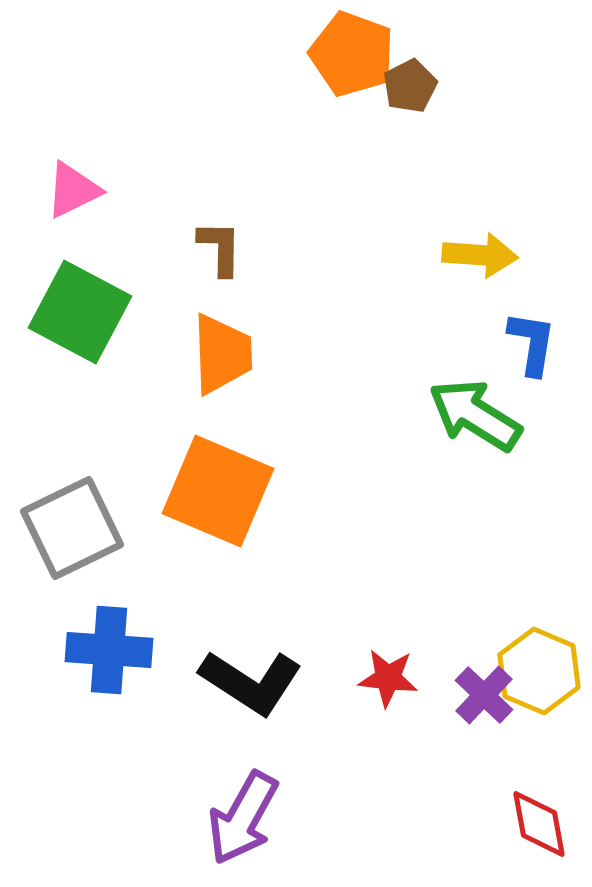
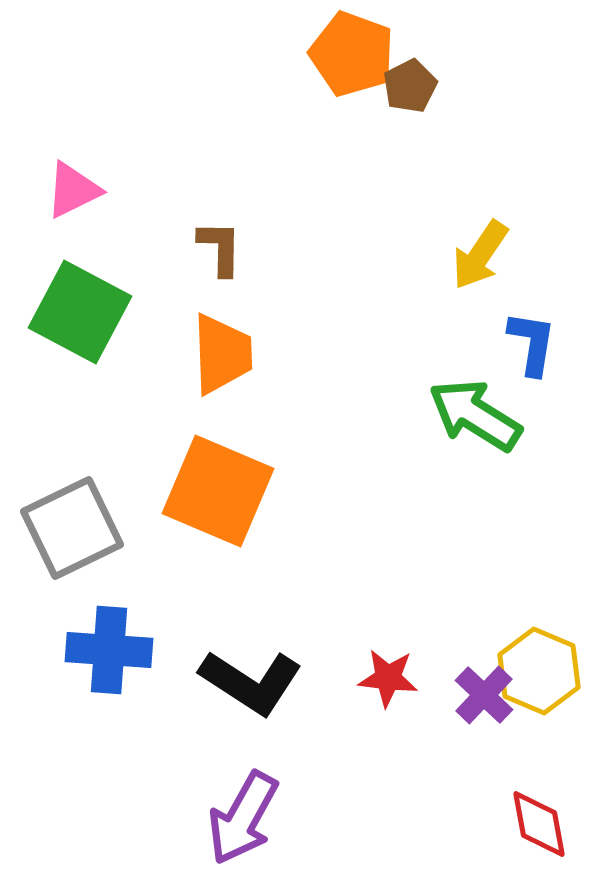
yellow arrow: rotated 120 degrees clockwise
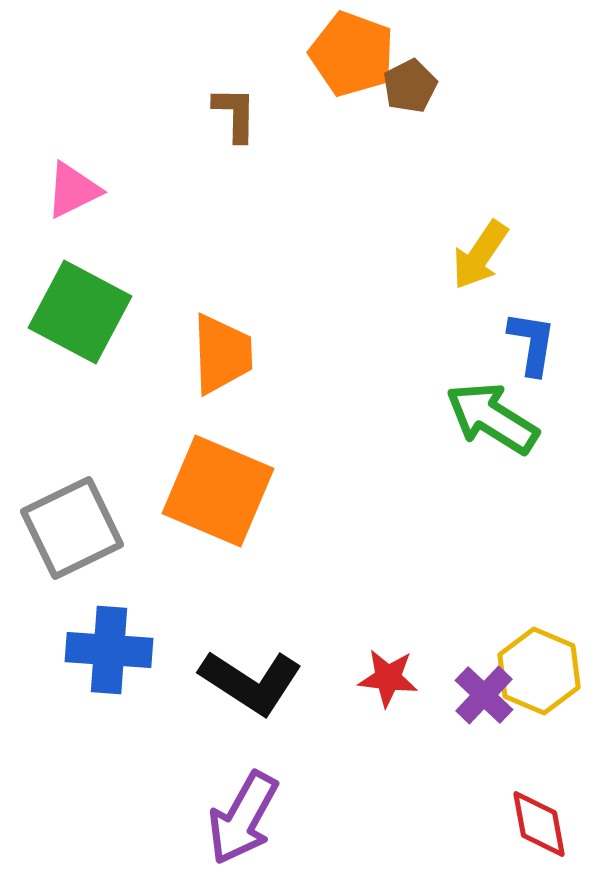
brown L-shape: moved 15 px right, 134 px up
green arrow: moved 17 px right, 3 px down
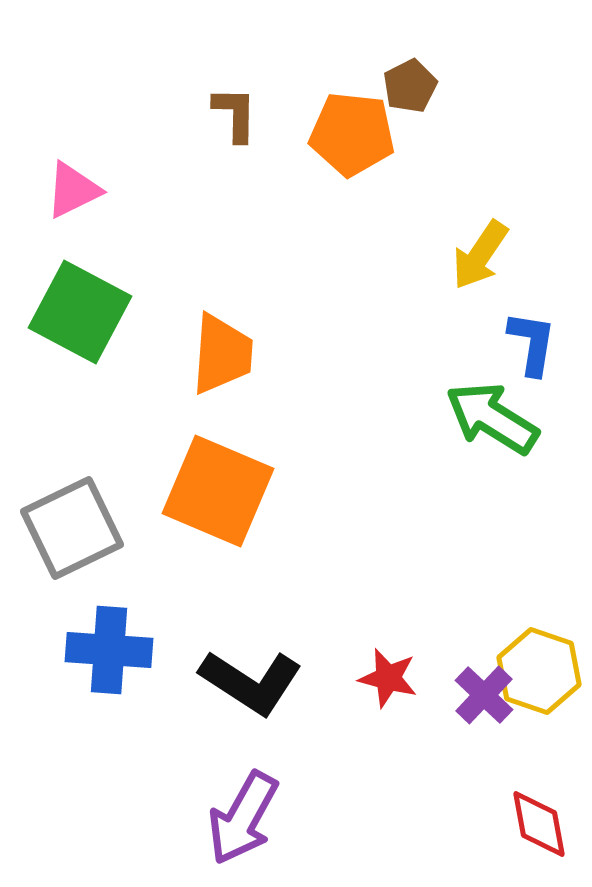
orange pentagon: moved 80 px down; rotated 14 degrees counterclockwise
orange trapezoid: rotated 6 degrees clockwise
yellow hexagon: rotated 4 degrees counterclockwise
red star: rotated 8 degrees clockwise
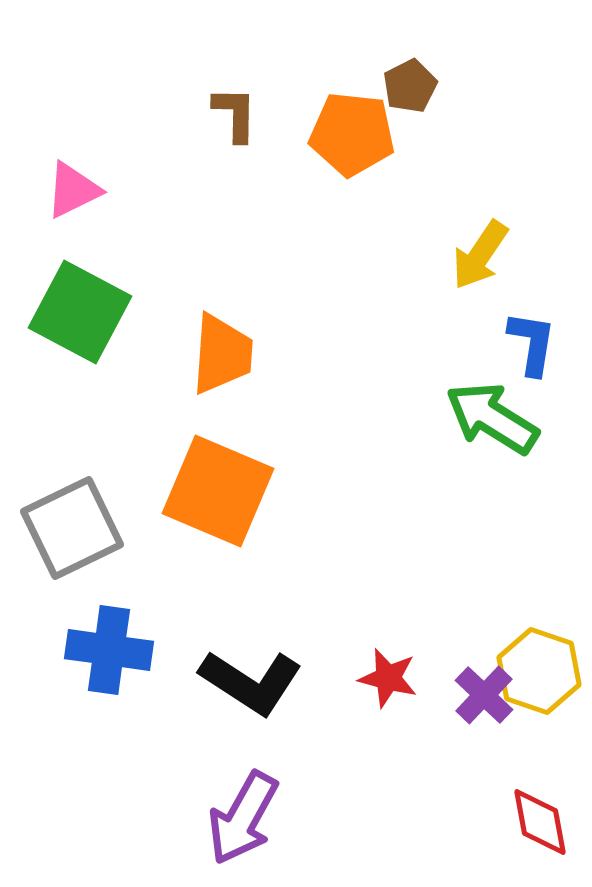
blue cross: rotated 4 degrees clockwise
red diamond: moved 1 px right, 2 px up
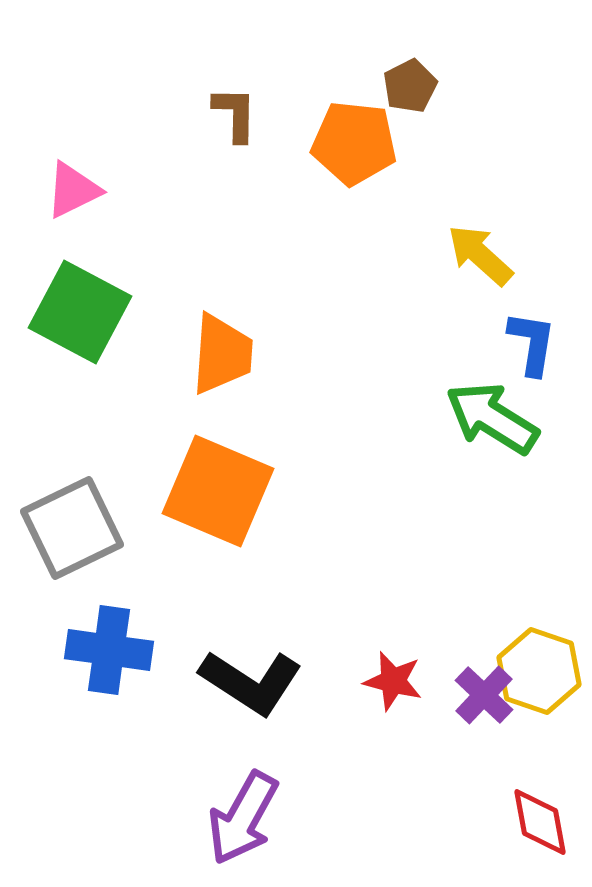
orange pentagon: moved 2 px right, 9 px down
yellow arrow: rotated 98 degrees clockwise
red star: moved 5 px right, 3 px down
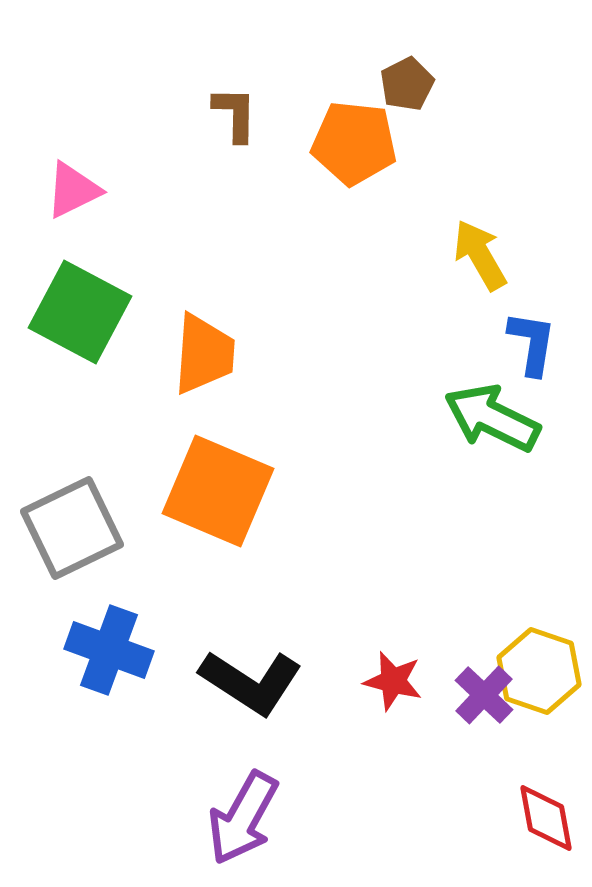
brown pentagon: moved 3 px left, 2 px up
yellow arrow: rotated 18 degrees clockwise
orange trapezoid: moved 18 px left
green arrow: rotated 6 degrees counterclockwise
blue cross: rotated 12 degrees clockwise
red diamond: moved 6 px right, 4 px up
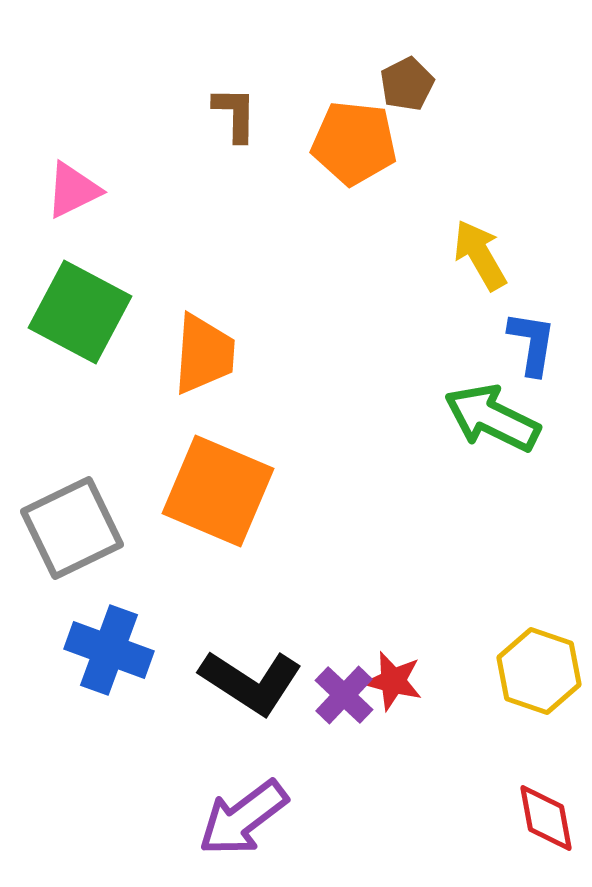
purple cross: moved 140 px left
purple arrow: rotated 24 degrees clockwise
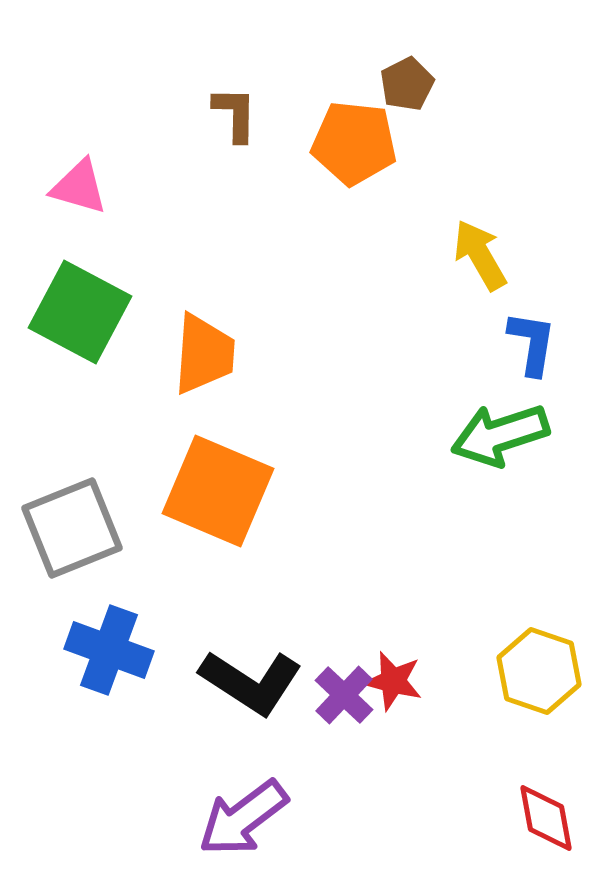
pink triangle: moved 6 px right, 3 px up; rotated 42 degrees clockwise
green arrow: moved 8 px right, 17 px down; rotated 44 degrees counterclockwise
gray square: rotated 4 degrees clockwise
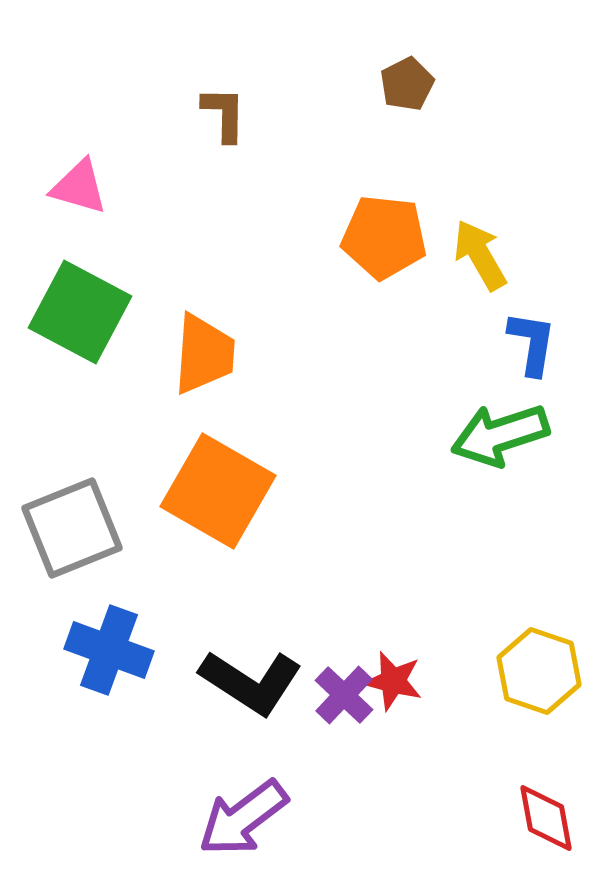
brown L-shape: moved 11 px left
orange pentagon: moved 30 px right, 94 px down
orange square: rotated 7 degrees clockwise
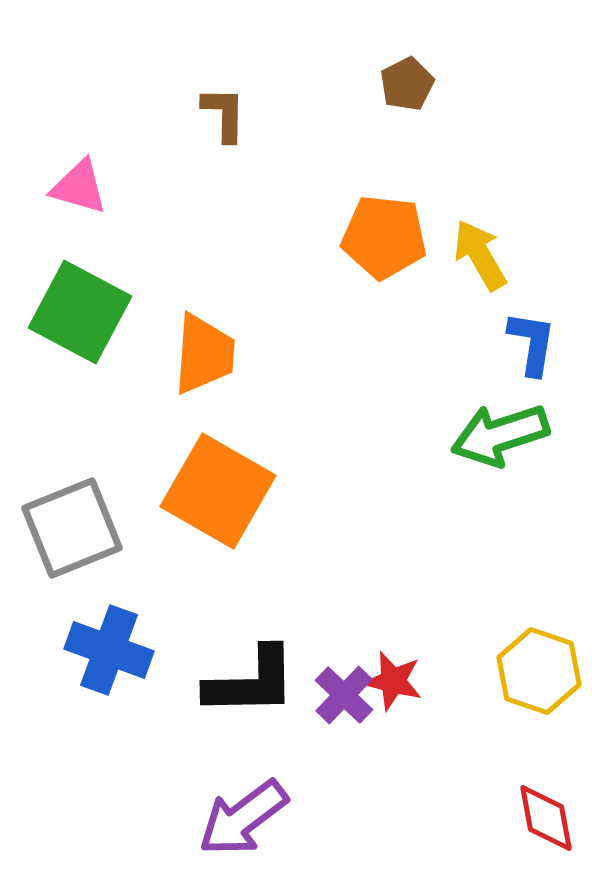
black L-shape: rotated 34 degrees counterclockwise
